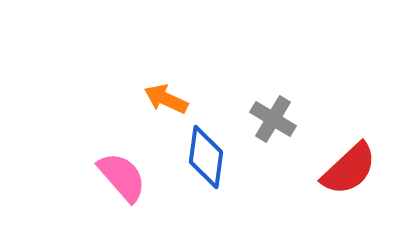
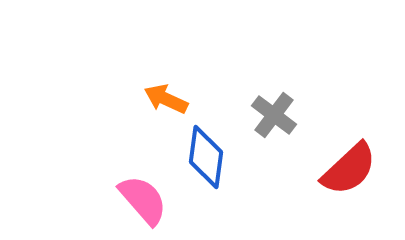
gray cross: moved 1 px right, 4 px up; rotated 6 degrees clockwise
pink semicircle: moved 21 px right, 23 px down
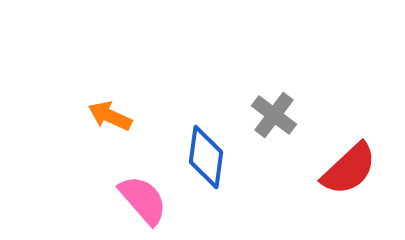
orange arrow: moved 56 px left, 17 px down
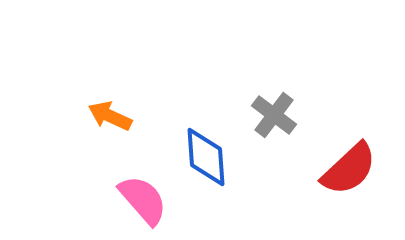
blue diamond: rotated 12 degrees counterclockwise
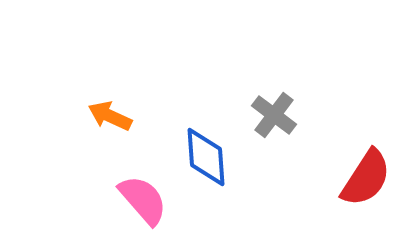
red semicircle: moved 17 px right, 9 px down; rotated 14 degrees counterclockwise
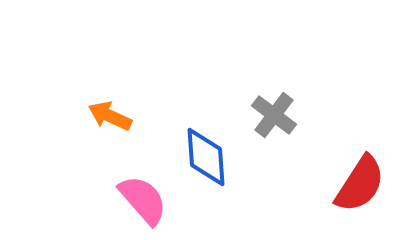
red semicircle: moved 6 px left, 6 px down
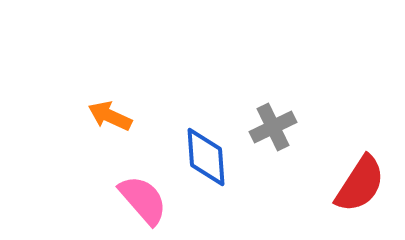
gray cross: moved 1 px left, 12 px down; rotated 27 degrees clockwise
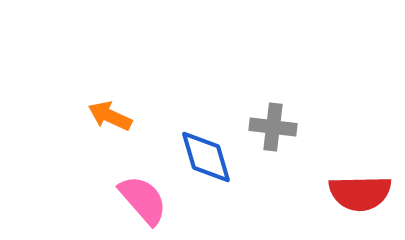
gray cross: rotated 33 degrees clockwise
blue diamond: rotated 12 degrees counterclockwise
red semicircle: moved 9 px down; rotated 56 degrees clockwise
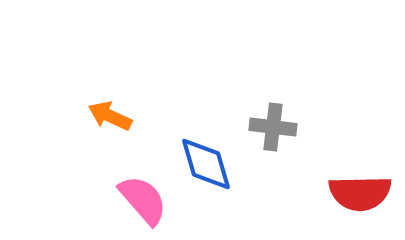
blue diamond: moved 7 px down
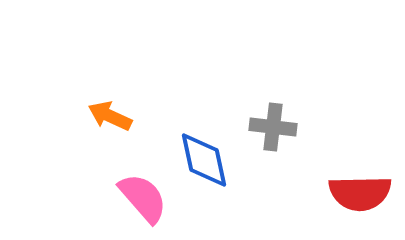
blue diamond: moved 2 px left, 4 px up; rotated 4 degrees clockwise
pink semicircle: moved 2 px up
